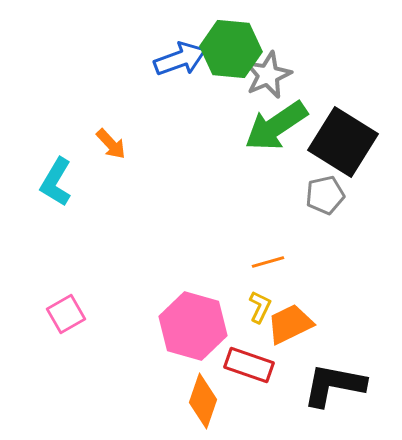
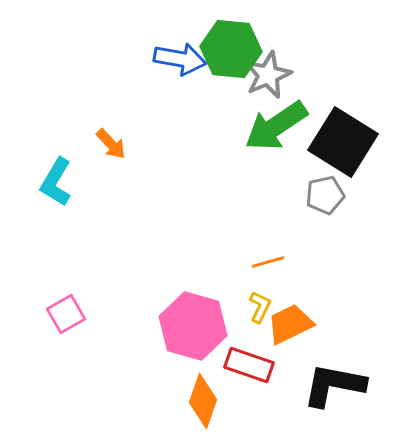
blue arrow: rotated 30 degrees clockwise
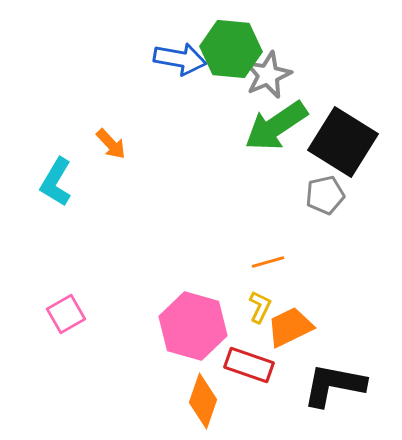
orange trapezoid: moved 3 px down
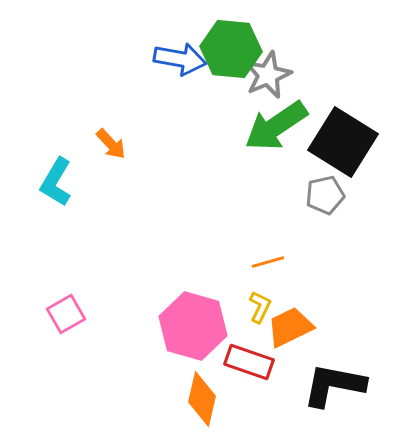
red rectangle: moved 3 px up
orange diamond: moved 1 px left, 2 px up; rotated 6 degrees counterclockwise
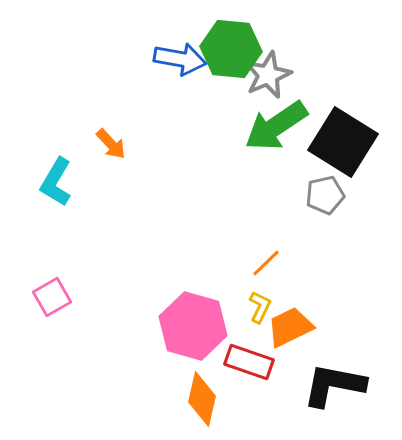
orange line: moved 2 px left, 1 px down; rotated 28 degrees counterclockwise
pink square: moved 14 px left, 17 px up
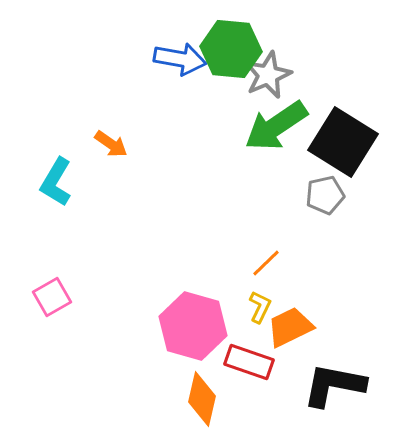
orange arrow: rotated 12 degrees counterclockwise
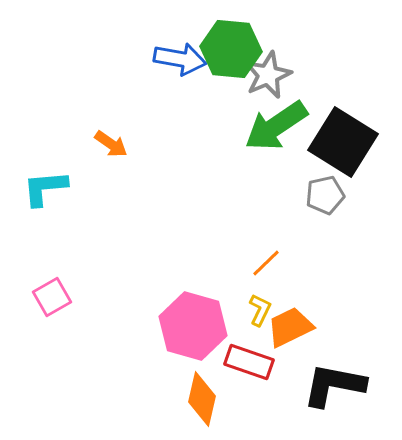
cyan L-shape: moved 11 px left, 6 px down; rotated 54 degrees clockwise
yellow L-shape: moved 3 px down
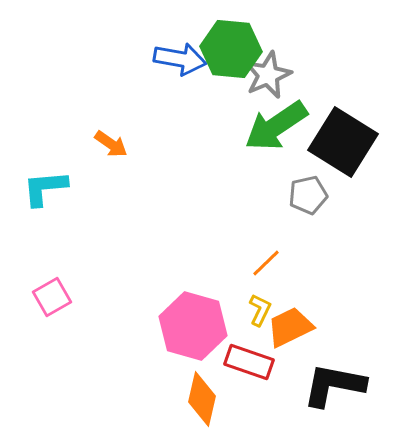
gray pentagon: moved 17 px left
